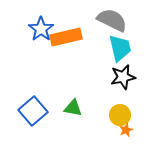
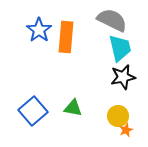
blue star: moved 2 px left, 1 px down
orange rectangle: rotated 72 degrees counterclockwise
yellow circle: moved 2 px left, 1 px down
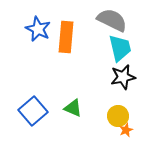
blue star: moved 1 px left, 1 px up; rotated 10 degrees counterclockwise
green triangle: rotated 12 degrees clockwise
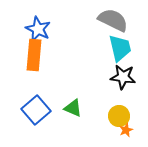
gray semicircle: moved 1 px right
orange rectangle: moved 32 px left, 18 px down
black star: rotated 20 degrees clockwise
blue square: moved 3 px right, 1 px up
yellow circle: moved 1 px right
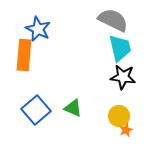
orange rectangle: moved 10 px left
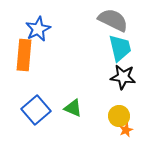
blue star: rotated 20 degrees clockwise
